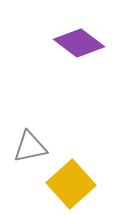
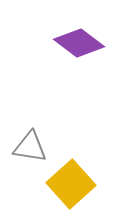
gray triangle: rotated 21 degrees clockwise
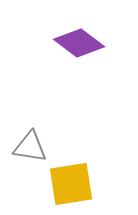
yellow square: rotated 33 degrees clockwise
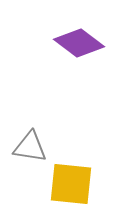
yellow square: rotated 15 degrees clockwise
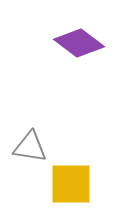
yellow square: rotated 6 degrees counterclockwise
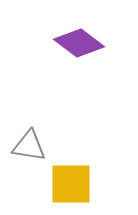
gray triangle: moved 1 px left, 1 px up
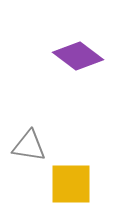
purple diamond: moved 1 px left, 13 px down
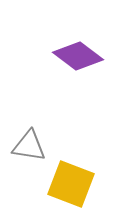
yellow square: rotated 21 degrees clockwise
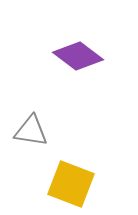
gray triangle: moved 2 px right, 15 px up
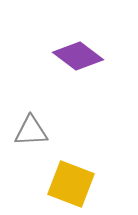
gray triangle: rotated 12 degrees counterclockwise
